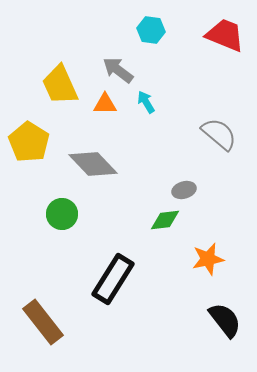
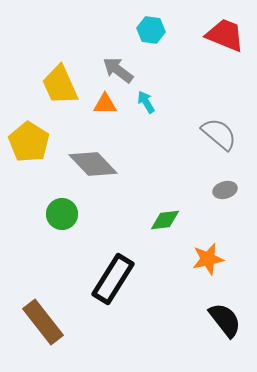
gray ellipse: moved 41 px right
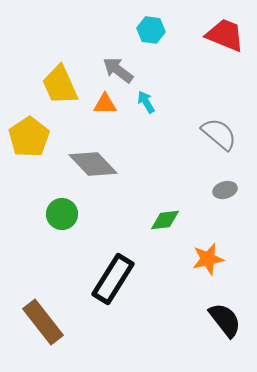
yellow pentagon: moved 5 px up; rotated 6 degrees clockwise
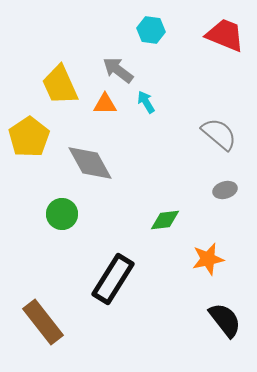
gray diamond: moved 3 px left, 1 px up; rotated 15 degrees clockwise
